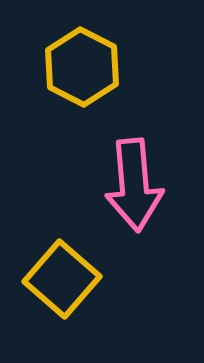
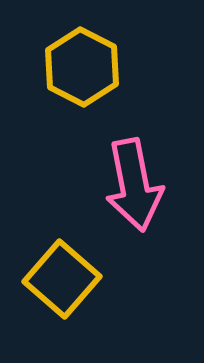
pink arrow: rotated 6 degrees counterclockwise
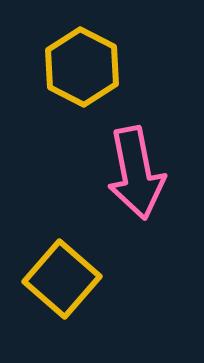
pink arrow: moved 2 px right, 12 px up
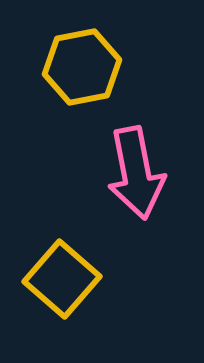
yellow hexagon: rotated 22 degrees clockwise
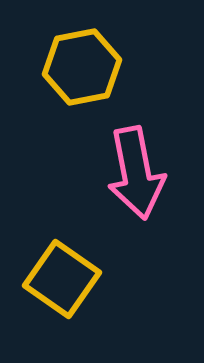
yellow square: rotated 6 degrees counterclockwise
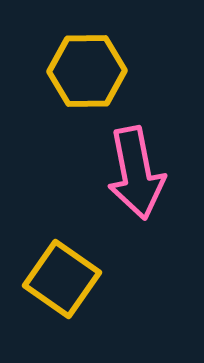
yellow hexagon: moved 5 px right, 4 px down; rotated 10 degrees clockwise
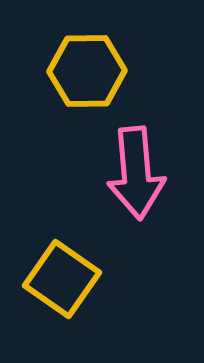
pink arrow: rotated 6 degrees clockwise
